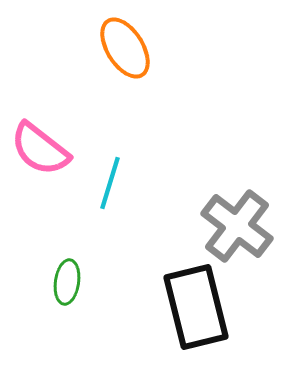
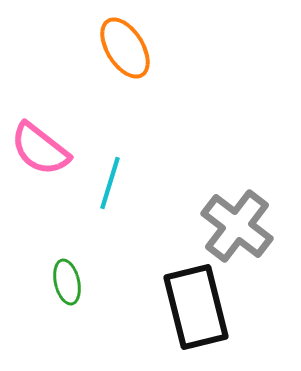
green ellipse: rotated 21 degrees counterclockwise
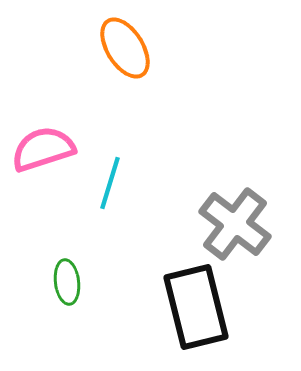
pink semicircle: moved 3 px right; rotated 124 degrees clockwise
gray cross: moved 2 px left, 2 px up
green ellipse: rotated 6 degrees clockwise
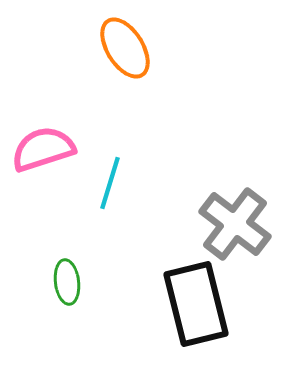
black rectangle: moved 3 px up
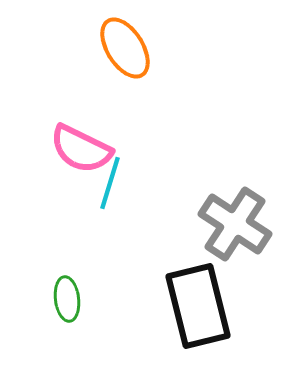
pink semicircle: moved 38 px right; rotated 136 degrees counterclockwise
gray cross: rotated 4 degrees counterclockwise
green ellipse: moved 17 px down
black rectangle: moved 2 px right, 2 px down
